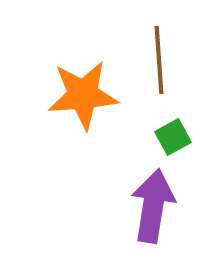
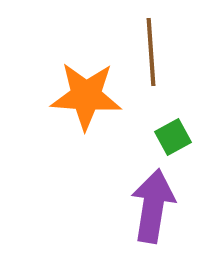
brown line: moved 8 px left, 8 px up
orange star: moved 3 px right, 1 px down; rotated 8 degrees clockwise
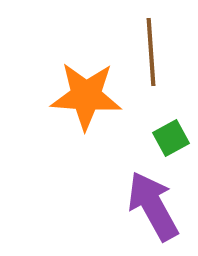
green square: moved 2 px left, 1 px down
purple arrow: rotated 38 degrees counterclockwise
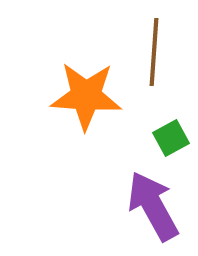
brown line: moved 3 px right; rotated 8 degrees clockwise
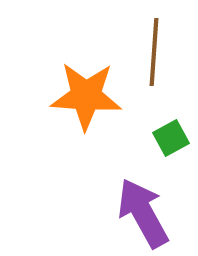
purple arrow: moved 10 px left, 7 px down
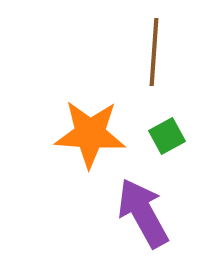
orange star: moved 4 px right, 38 px down
green square: moved 4 px left, 2 px up
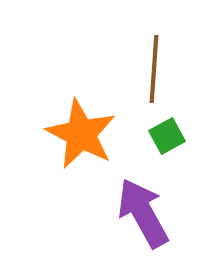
brown line: moved 17 px down
orange star: moved 9 px left; rotated 24 degrees clockwise
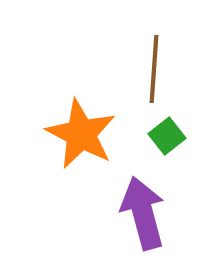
green square: rotated 9 degrees counterclockwise
purple arrow: rotated 14 degrees clockwise
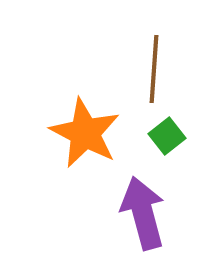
orange star: moved 4 px right, 1 px up
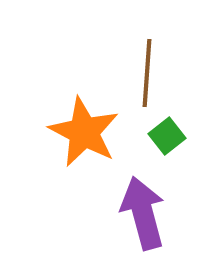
brown line: moved 7 px left, 4 px down
orange star: moved 1 px left, 1 px up
